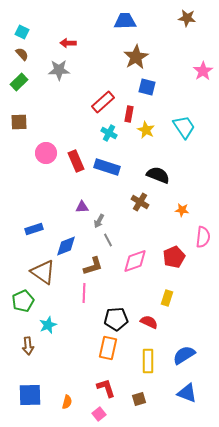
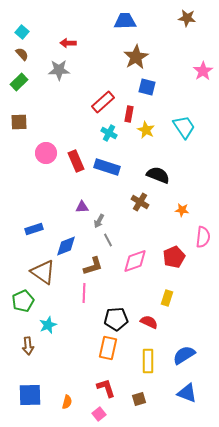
cyan square at (22, 32): rotated 16 degrees clockwise
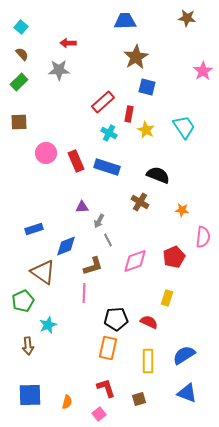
cyan square at (22, 32): moved 1 px left, 5 px up
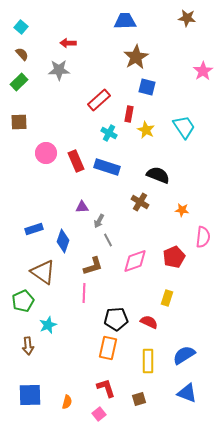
red rectangle at (103, 102): moved 4 px left, 2 px up
blue diamond at (66, 246): moved 3 px left, 5 px up; rotated 50 degrees counterclockwise
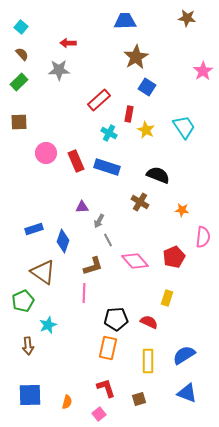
blue square at (147, 87): rotated 18 degrees clockwise
pink diamond at (135, 261): rotated 68 degrees clockwise
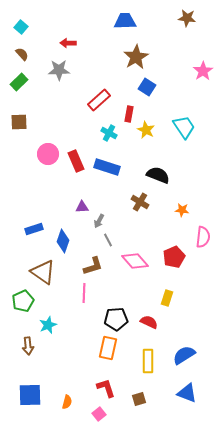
pink circle at (46, 153): moved 2 px right, 1 px down
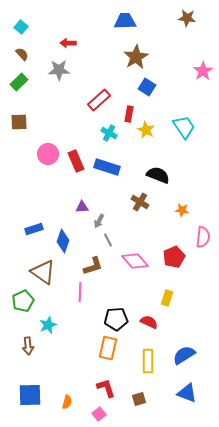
pink line at (84, 293): moved 4 px left, 1 px up
